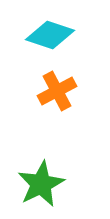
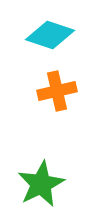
orange cross: rotated 15 degrees clockwise
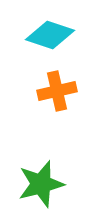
green star: rotated 12 degrees clockwise
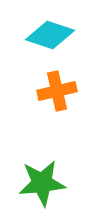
green star: moved 1 px right, 1 px up; rotated 9 degrees clockwise
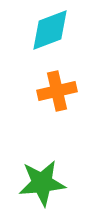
cyan diamond: moved 5 px up; rotated 39 degrees counterclockwise
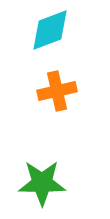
green star: rotated 6 degrees clockwise
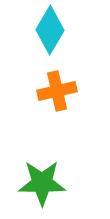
cyan diamond: rotated 39 degrees counterclockwise
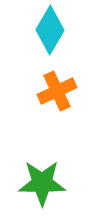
orange cross: rotated 12 degrees counterclockwise
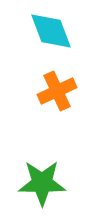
cyan diamond: moved 1 px right, 1 px down; rotated 51 degrees counterclockwise
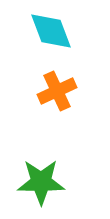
green star: moved 1 px left, 1 px up
